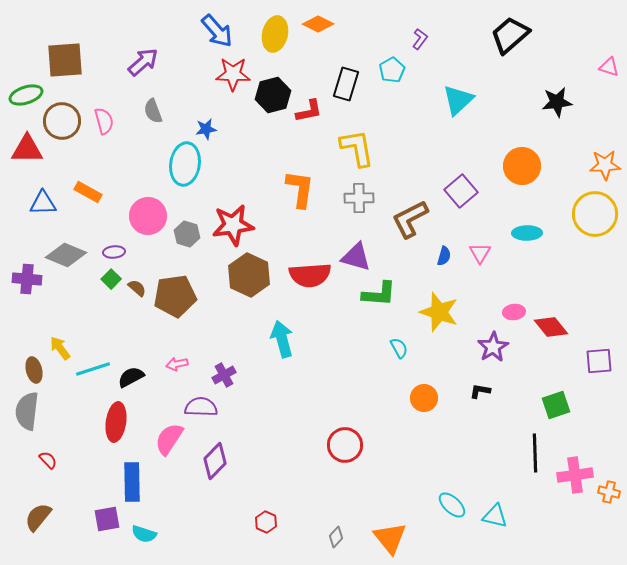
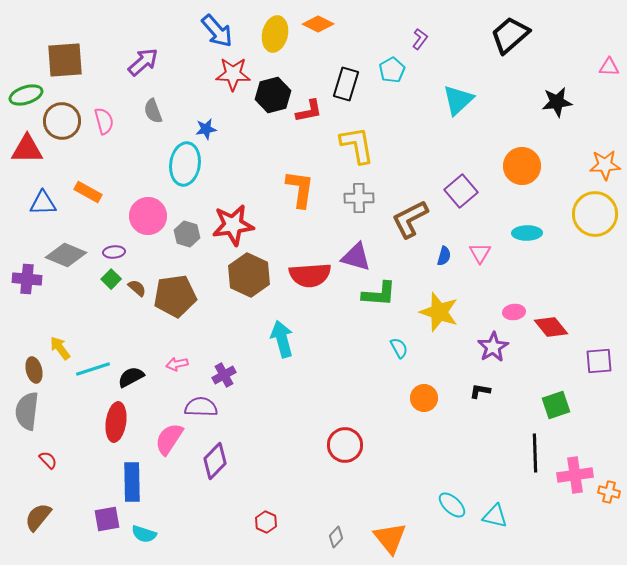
pink triangle at (609, 67): rotated 15 degrees counterclockwise
yellow L-shape at (357, 148): moved 3 px up
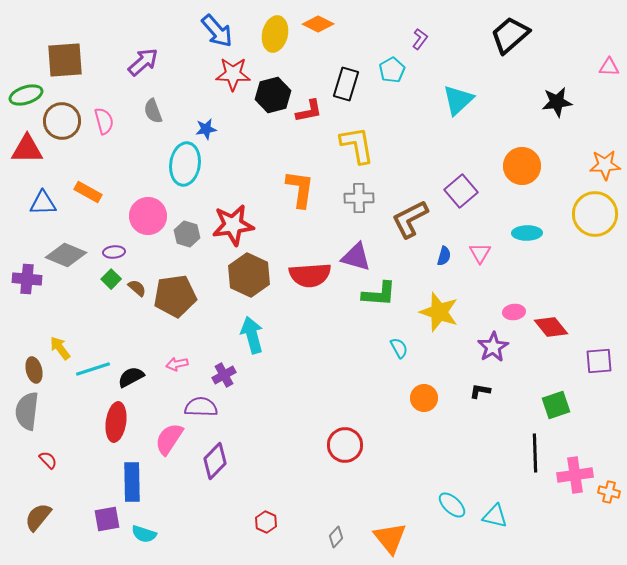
cyan arrow at (282, 339): moved 30 px left, 4 px up
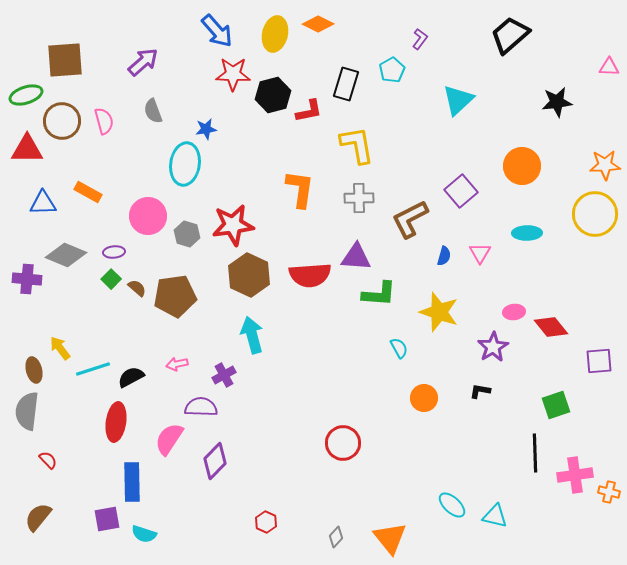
purple triangle at (356, 257): rotated 12 degrees counterclockwise
red circle at (345, 445): moved 2 px left, 2 px up
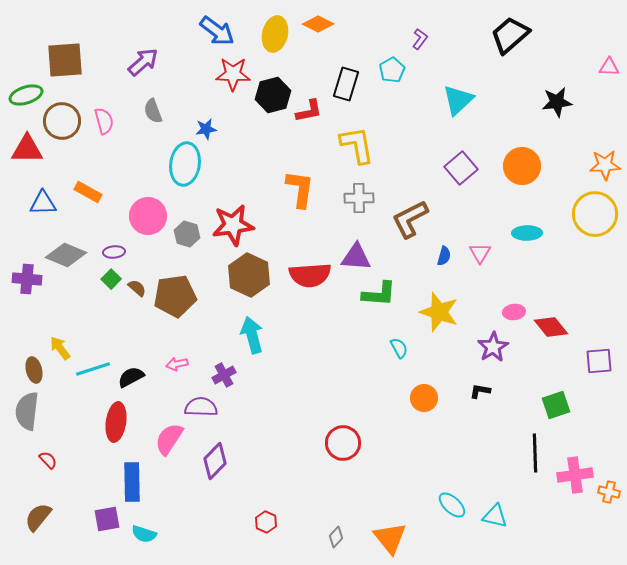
blue arrow at (217, 31): rotated 12 degrees counterclockwise
purple square at (461, 191): moved 23 px up
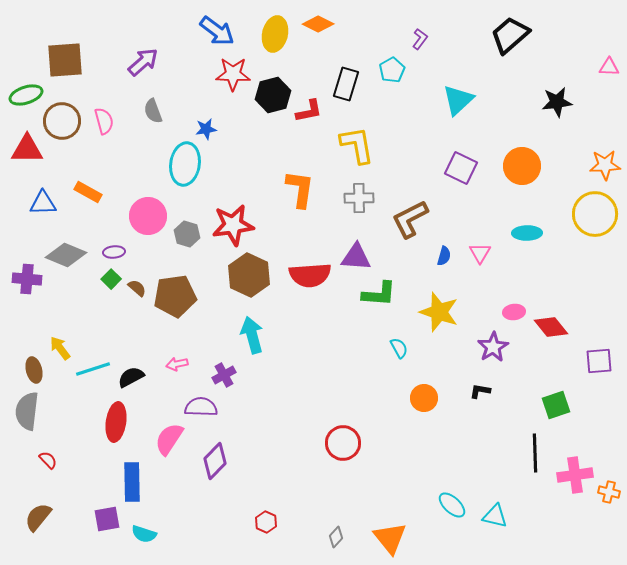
purple square at (461, 168): rotated 24 degrees counterclockwise
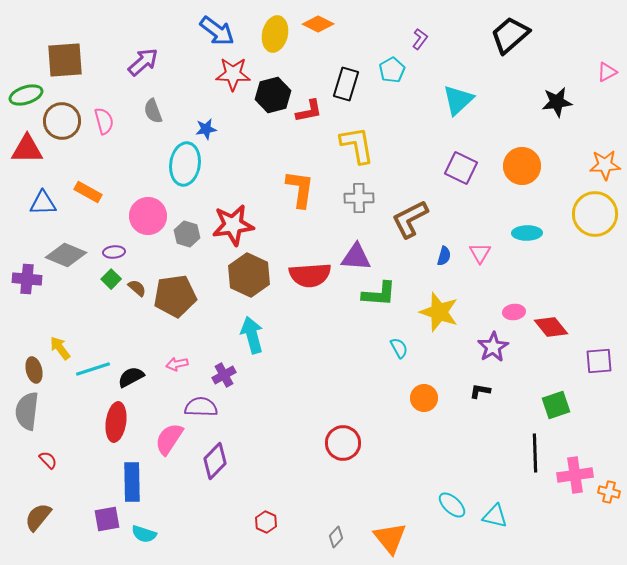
pink triangle at (609, 67): moved 2 px left, 5 px down; rotated 30 degrees counterclockwise
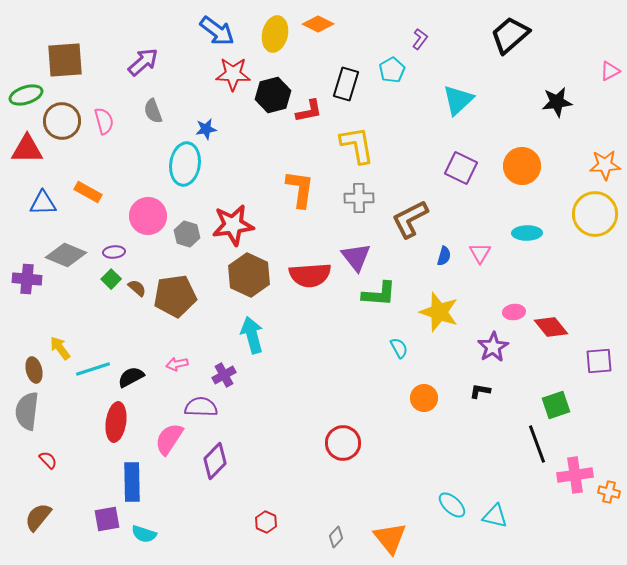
pink triangle at (607, 72): moved 3 px right, 1 px up
purple triangle at (356, 257): rotated 48 degrees clockwise
black line at (535, 453): moved 2 px right, 9 px up; rotated 18 degrees counterclockwise
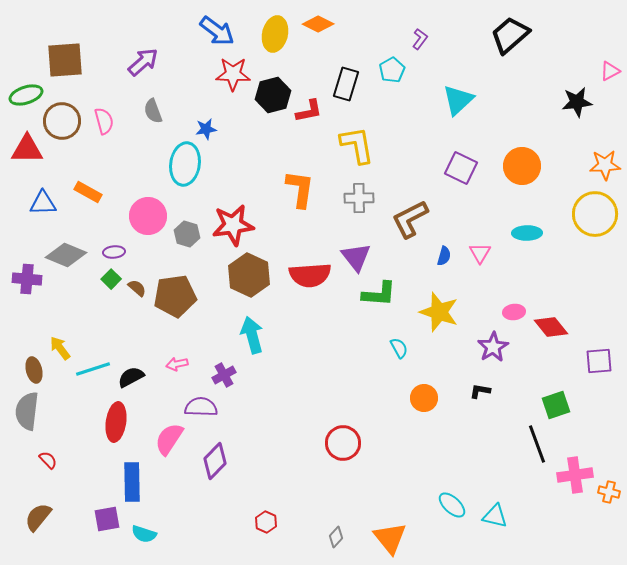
black star at (557, 102): moved 20 px right
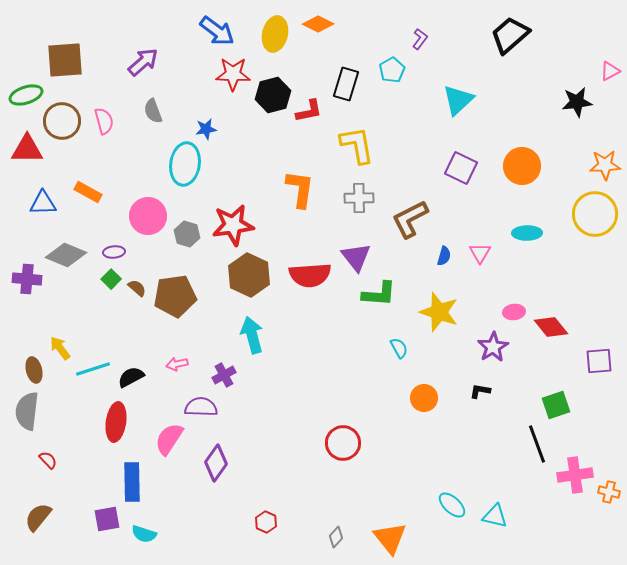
purple diamond at (215, 461): moved 1 px right, 2 px down; rotated 9 degrees counterclockwise
